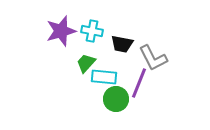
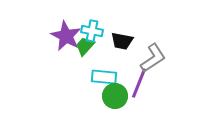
purple star: moved 5 px right, 5 px down; rotated 28 degrees counterclockwise
black trapezoid: moved 3 px up
gray L-shape: rotated 96 degrees counterclockwise
green trapezoid: moved 1 px left, 17 px up
green circle: moved 1 px left, 3 px up
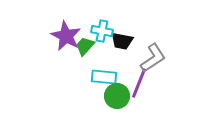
cyan cross: moved 10 px right
green circle: moved 2 px right
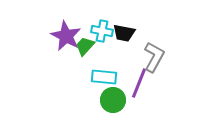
black trapezoid: moved 2 px right, 8 px up
gray L-shape: moved 1 px right, 1 px up; rotated 28 degrees counterclockwise
green circle: moved 4 px left, 4 px down
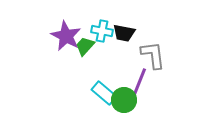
gray L-shape: moved 1 px left, 2 px up; rotated 36 degrees counterclockwise
cyan rectangle: moved 16 px down; rotated 35 degrees clockwise
green circle: moved 11 px right
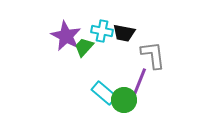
green trapezoid: moved 1 px left, 1 px down
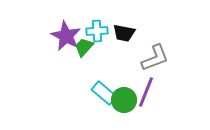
cyan cross: moved 5 px left; rotated 15 degrees counterclockwise
gray L-shape: moved 2 px right, 3 px down; rotated 76 degrees clockwise
purple line: moved 7 px right, 9 px down
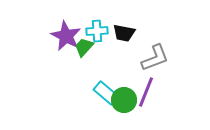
cyan rectangle: moved 2 px right
